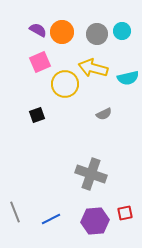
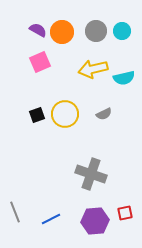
gray circle: moved 1 px left, 3 px up
yellow arrow: moved 1 px down; rotated 28 degrees counterclockwise
cyan semicircle: moved 4 px left
yellow circle: moved 30 px down
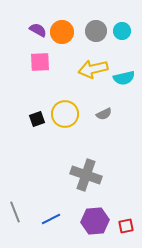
pink square: rotated 20 degrees clockwise
black square: moved 4 px down
gray cross: moved 5 px left, 1 px down
red square: moved 1 px right, 13 px down
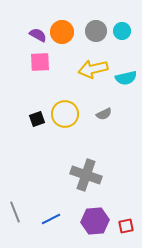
purple semicircle: moved 5 px down
cyan semicircle: moved 2 px right
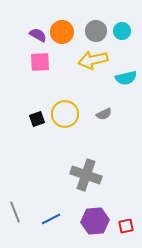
yellow arrow: moved 9 px up
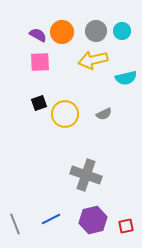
black square: moved 2 px right, 16 px up
gray line: moved 12 px down
purple hexagon: moved 2 px left, 1 px up; rotated 8 degrees counterclockwise
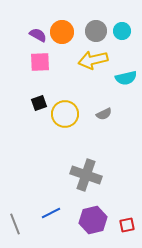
blue line: moved 6 px up
red square: moved 1 px right, 1 px up
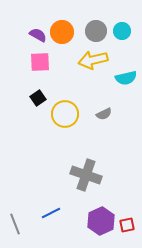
black square: moved 1 px left, 5 px up; rotated 14 degrees counterclockwise
purple hexagon: moved 8 px right, 1 px down; rotated 12 degrees counterclockwise
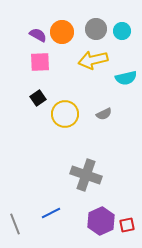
gray circle: moved 2 px up
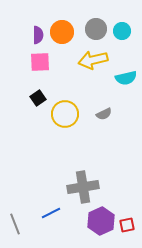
purple semicircle: rotated 60 degrees clockwise
gray cross: moved 3 px left, 12 px down; rotated 28 degrees counterclockwise
